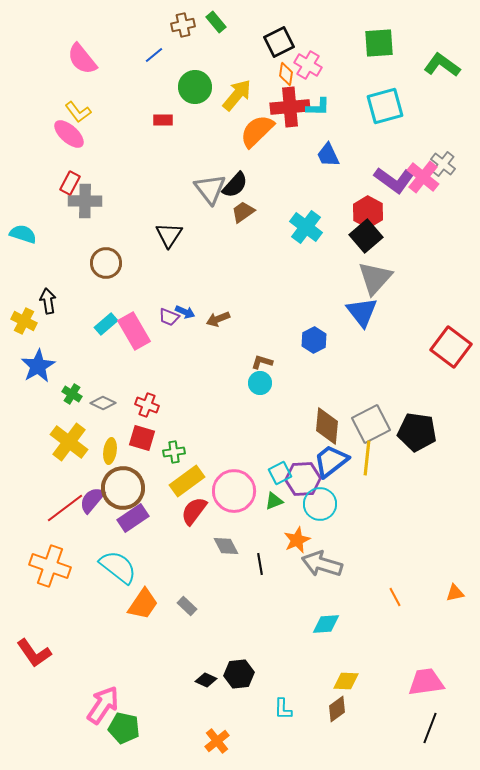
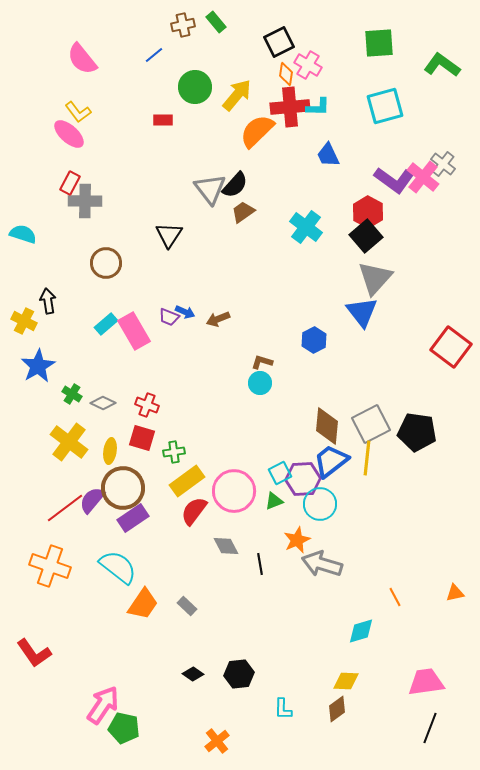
cyan diamond at (326, 624): moved 35 px right, 7 px down; rotated 12 degrees counterclockwise
black diamond at (206, 680): moved 13 px left, 6 px up; rotated 10 degrees clockwise
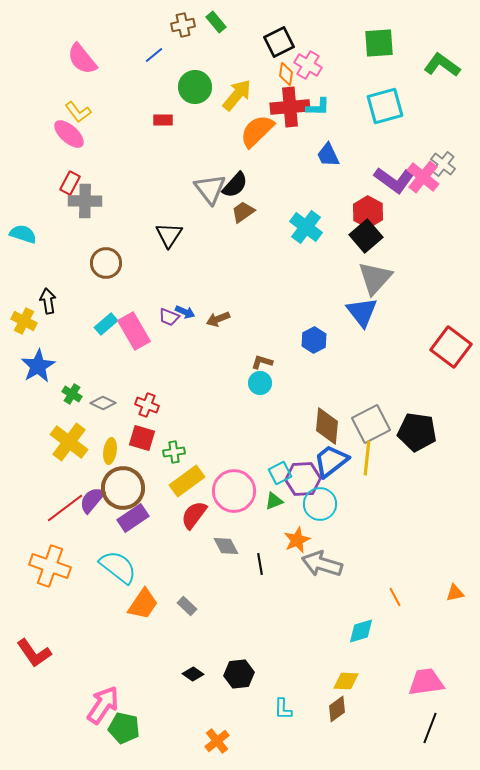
red semicircle at (194, 511): moved 4 px down
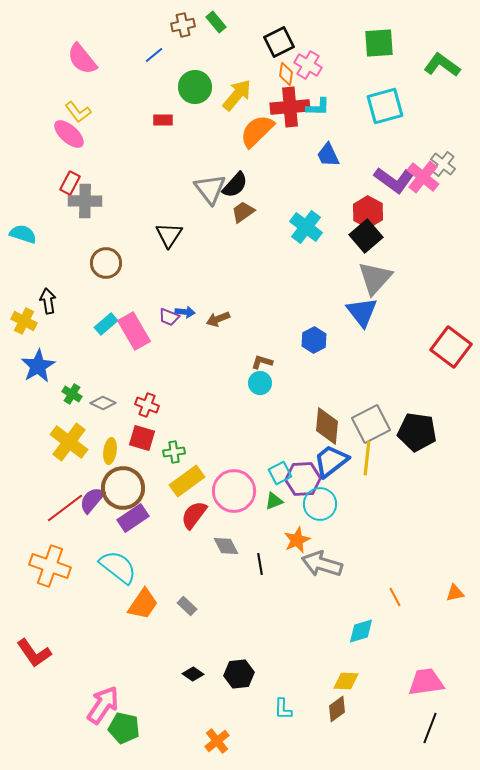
blue arrow at (185, 312): rotated 18 degrees counterclockwise
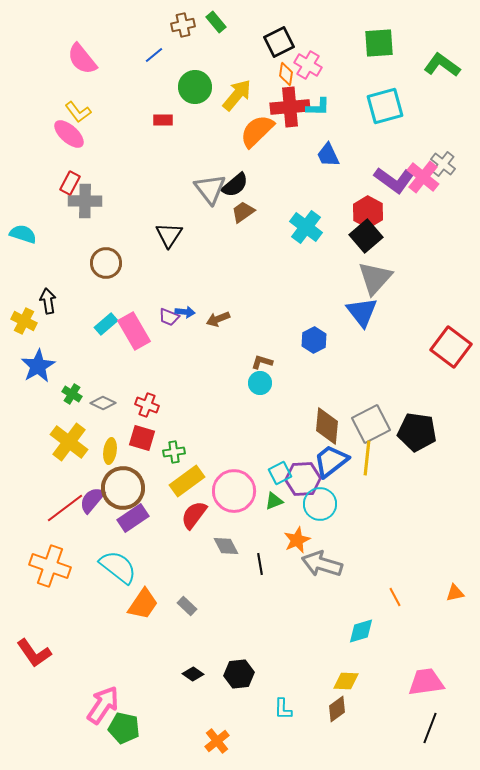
black semicircle at (235, 185): rotated 8 degrees clockwise
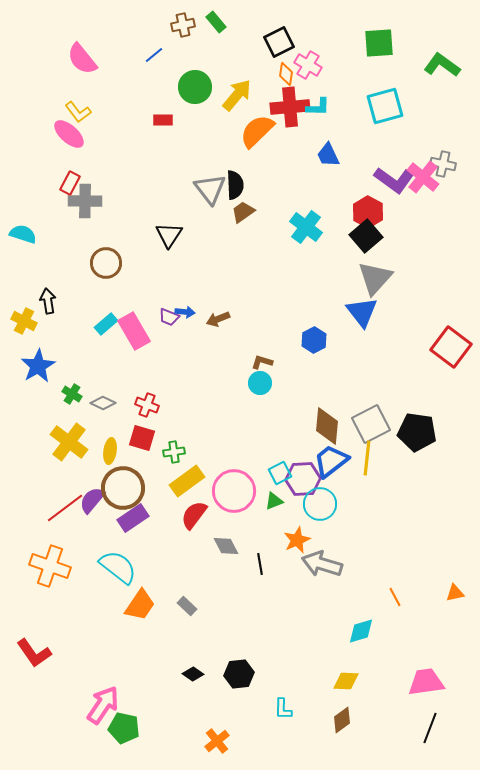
gray cross at (443, 164): rotated 25 degrees counterclockwise
black semicircle at (235, 185): rotated 52 degrees counterclockwise
orange trapezoid at (143, 604): moved 3 px left, 1 px down
brown diamond at (337, 709): moved 5 px right, 11 px down
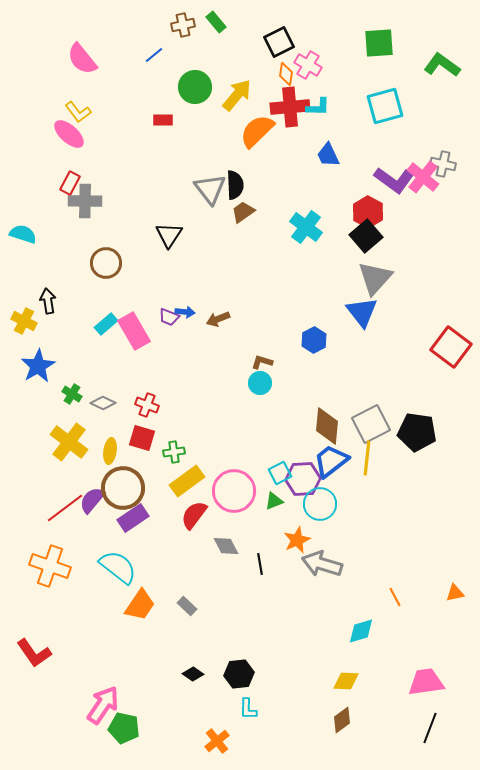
cyan L-shape at (283, 709): moved 35 px left
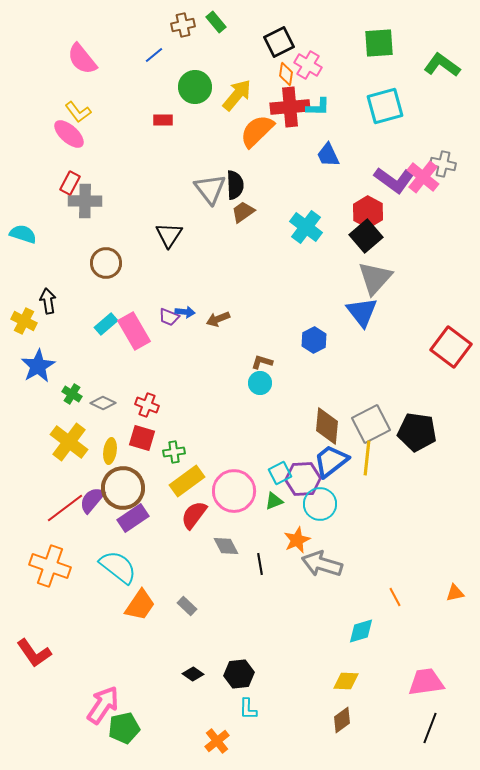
green pentagon at (124, 728): rotated 24 degrees counterclockwise
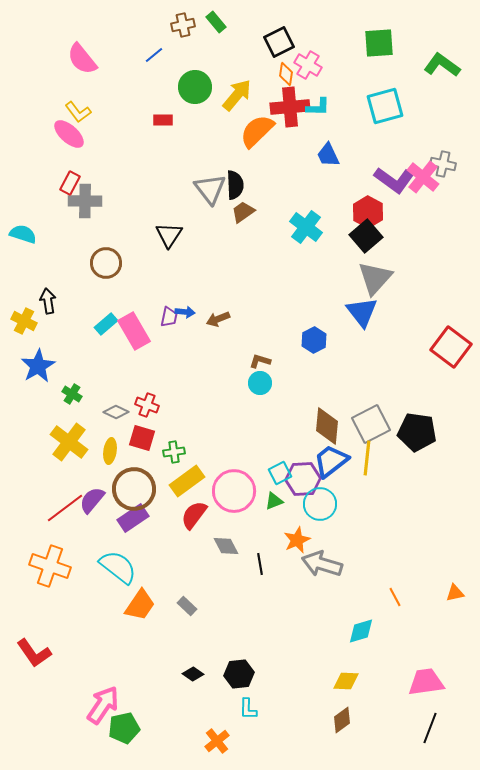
purple trapezoid at (169, 317): rotated 100 degrees counterclockwise
brown L-shape at (262, 362): moved 2 px left, 1 px up
gray diamond at (103, 403): moved 13 px right, 9 px down
brown circle at (123, 488): moved 11 px right, 1 px down
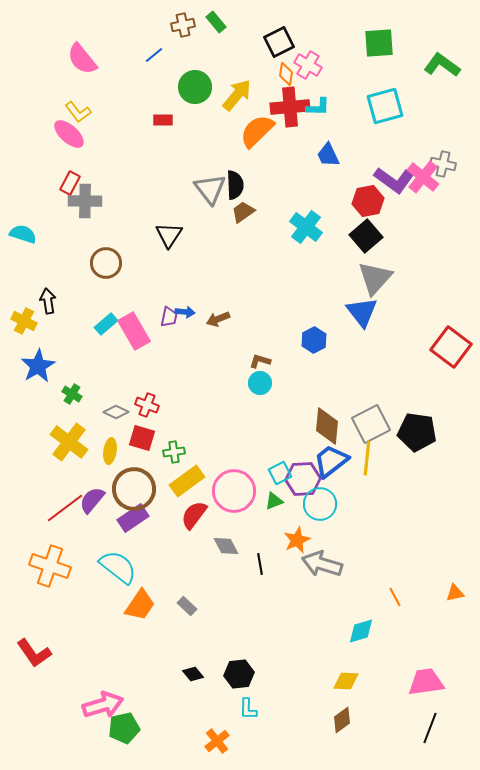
red hexagon at (368, 212): moved 11 px up; rotated 20 degrees clockwise
black diamond at (193, 674): rotated 15 degrees clockwise
pink arrow at (103, 705): rotated 39 degrees clockwise
